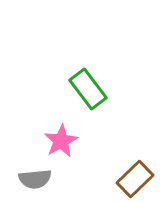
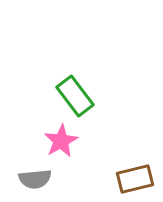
green rectangle: moved 13 px left, 7 px down
brown rectangle: rotated 30 degrees clockwise
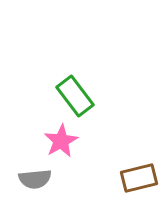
brown rectangle: moved 4 px right, 1 px up
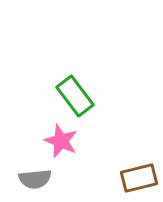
pink star: rotated 20 degrees counterclockwise
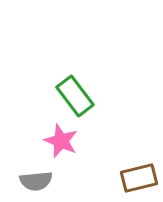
gray semicircle: moved 1 px right, 2 px down
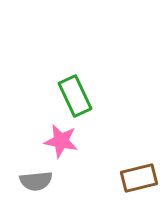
green rectangle: rotated 12 degrees clockwise
pink star: rotated 12 degrees counterclockwise
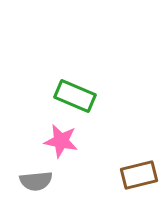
green rectangle: rotated 42 degrees counterclockwise
brown rectangle: moved 3 px up
